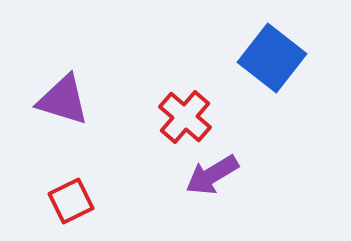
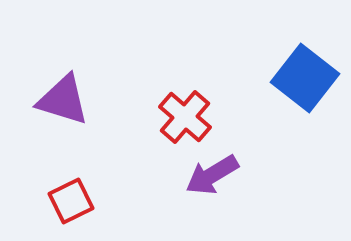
blue square: moved 33 px right, 20 px down
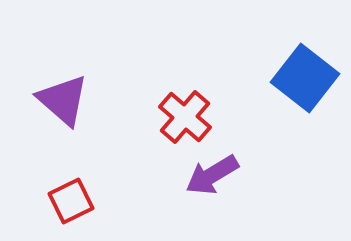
purple triangle: rotated 24 degrees clockwise
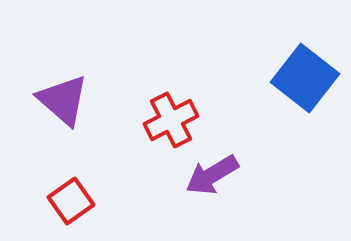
red cross: moved 14 px left, 3 px down; rotated 22 degrees clockwise
red square: rotated 9 degrees counterclockwise
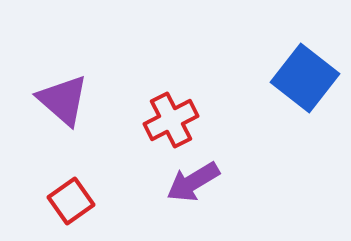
purple arrow: moved 19 px left, 7 px down
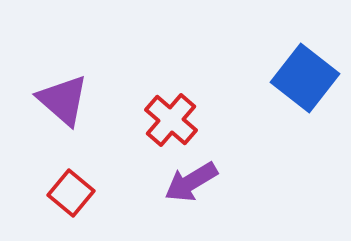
red cross: rotated 22 degrees counterclockwise
purple arrow: moved 2 px left
red square: moved 8 px up; rotated 15 degrees counterclockwise
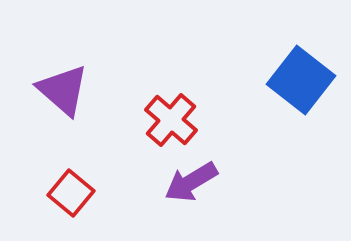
blue square: moved 4 px left, 2 px down
purple triangle: moved 10 px up
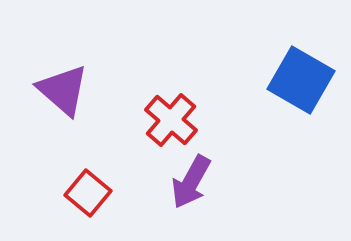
blue square: rotated 8 degrees counterclockwise
purple arrow: rotated 30 degrees counterclockwise
red square: moved 17 px right
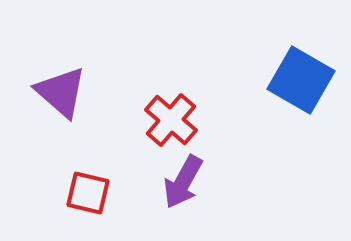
purple triangle: moved 2 px left, 2 px down
purple arrow: moved 8 px left
red square: rotated 27 degrees counterclockwise
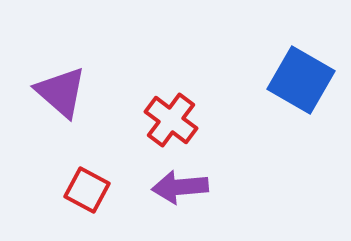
red cross: rotated 4 degrees counterclockwise
purple arrow: moved 3 px left, 5 px down; rotated 56 degrees clockwise
red square: moved 1 px left, 3 px up; rotated 15 degrees clockwise
